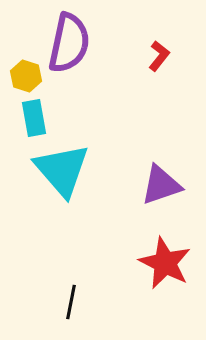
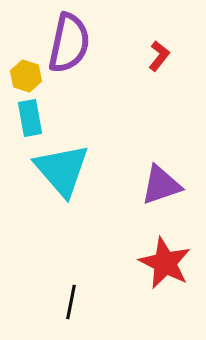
cyan rectangle: moved 4 px left
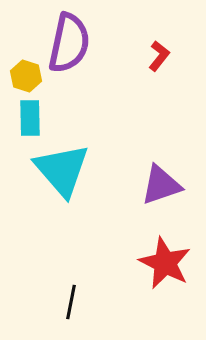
cyan rectangle: rotated 9 degrees clockwise
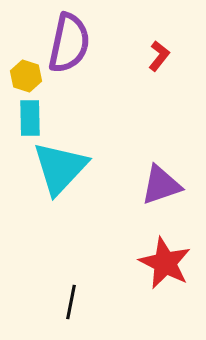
cyan triangle: moved 2 px left, 2 px up; rotated 24 degrees clockwise
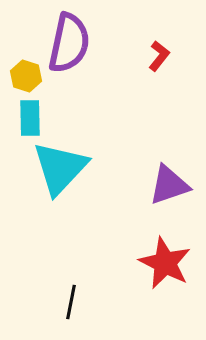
purple triangle: moved 8 px right
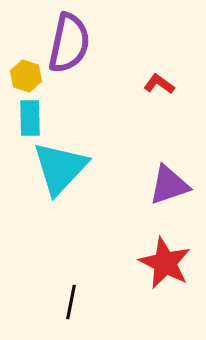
red L-shape: moved 28 px down; rotated 92 degrees counterclockwise
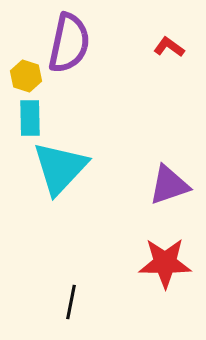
red L-shape: moved 10 px right, 37 px up
red star: rotated 26 degrees counterclockwise
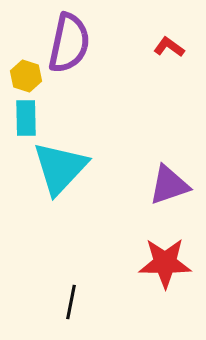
cyan rectangle: moved 4 px left
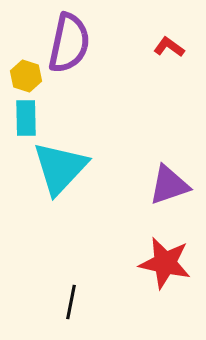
red star: rotated 12 degrees clockwise
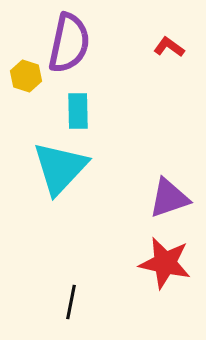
cyan rectangle: moved 52 px right, 7 px up
purple triangle: moved 13 px down
